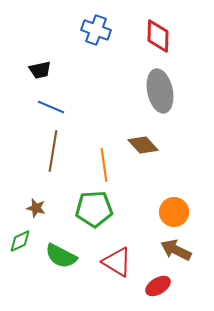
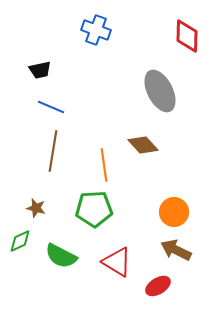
red diamond: moved 29 px right
gray ellipse: rotated 15 degrees counterclockwise
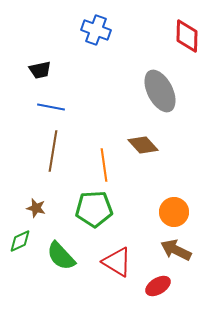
blue line: rotated 12 degrees counterclockwise
green semicircle: rotated 20 degrees clockwise
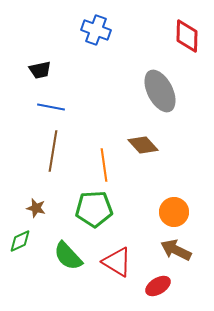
green semicircle: moved 7 px right
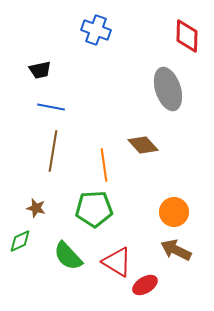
gray ellipse: moved 8 px right, 2 px up; rotated 9 degrees clockwise
red ellipse: moved 13 px left, 1 px up
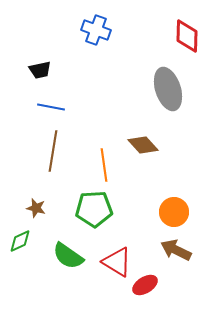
green semicircle: rotated 12 degrees counterclockwise
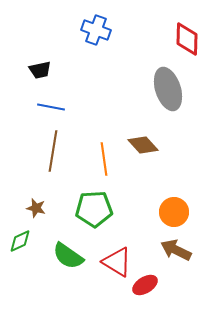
red diamond: moved 3 px down
orange line: moved 6 px up
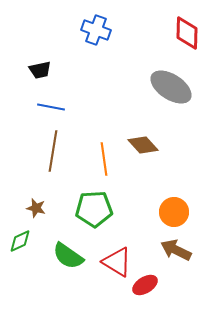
red diamond: moved 6 px up
gray ellipse: moved 3 px right, 2 px up; rotated 39 degrees counterclockwise
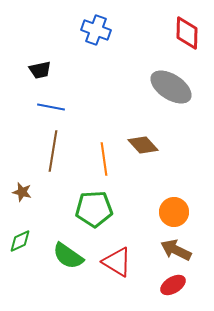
brown star: moved 14 px left, 16 px up
red ellipse: moved 28 px right
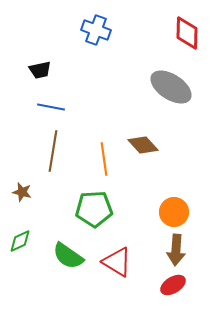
brown arrow: rotated 112 degrees counterclockwise
